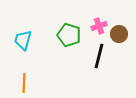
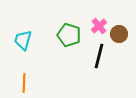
pink cross: rotated 21 degrees counterclockwise
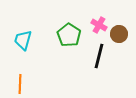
pink cross: moved 1 px up; rotated 21 degrees counterclockwise
green pentagon: rotated 15 degrees clockwise
orange line: moved 4 px left, 1 px down
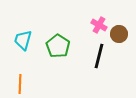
green pentagon: moved 11 px left, 11 px down
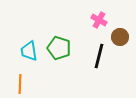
pink cross: moved 5 px up
brown circle: moved 1 px right, 3 px down
cyan trapezoid: moved 6 px right, 11 px down; rotated 25 degrees counterclockwise
green pentagon: moved 1 px right, 2 px down; rotated 15 degrees counterclockwise
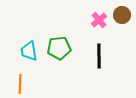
pink cross: rotated 21 degrees clockwise
brown circle: moved 2 px right, 22 px up
green pentagon: rotated 25 degrees counterclockwise
black line: rotated 15 degrees counterclockwise
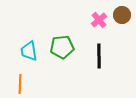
green pentagon: moved 3 px right, 1 px up
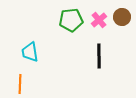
brown circle: moved 2 px down
green pentagon: moved 9 px right, 27 px up
cyan trapezoid: moved 1 px right, 1 px down
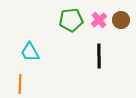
brown circle: moved 1 px left, 3 px down
cyan trapezoid: rotated 20 degrees counterclockwise
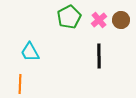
green pentagon: moved 2 px left, 3 px up; rotated 20 degrees counterclockwise
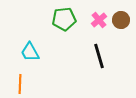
green pentagon: moved 5 px left, 2 px down; rotated 20 degrees clockwise
black line: rotated 15 degrees counterclockwise
